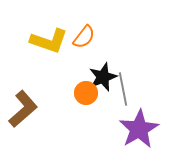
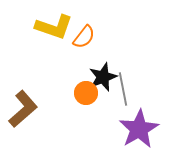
yellow L-shape: moved 5 px right, 14 px up
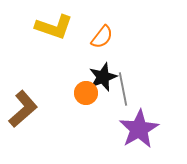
orange semicircle: moved 18 px right
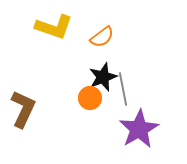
orange semicircle: rotated 15 degrees clockwise
orange circle: moved 4 px right, 5 px down
brown L-shape: rotated 24 degrees counterclockwise
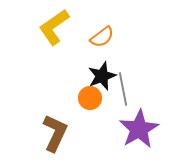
yellow L-shape: rotated 126 degrees clockwise
black star: moved 1 px left, 1 px up
brown L-shape: moved 32 px right, 24 px down
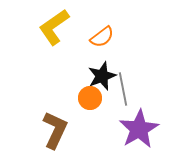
brown L-shape: moved 3 px up
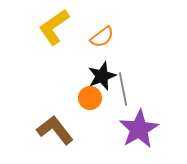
brown L-shape: rotated 63 degrees counterclockwise
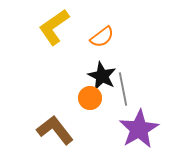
black star: rotated 24 degrees counterclockwise
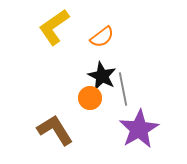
brown L-shape: rotated 6 degrees clockwise
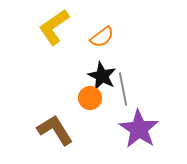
purple star: rotated 9 degrees counterclockwise
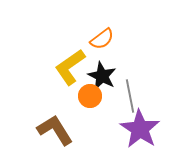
yellow L-shape: moved 16 px right, 40 px down
orange semicircle: moved 2 px down
gray line: moved 7 px right, 7 px down
orange circle: moved 2 px up
purple star: moved 1 px right
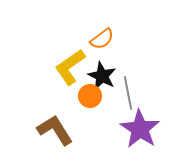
gray line: moved 2 px left, 3 px up
